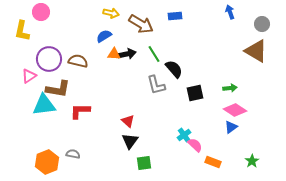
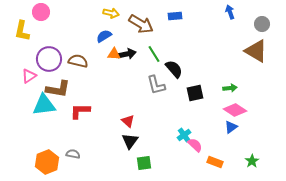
orange rectangle: moved 2 px right
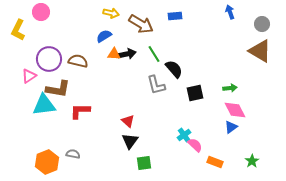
yellow L-shape: moved 4 px left, 1 px up; rotated 15 degrees clockwise
brown triangle: moved 4 px right
pink diamond: rotated 30 degrees clockwise
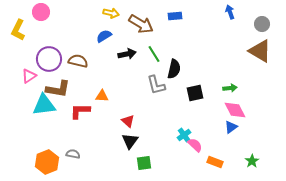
orange triangle: moved 12 px left, 42 px down
black semicircle: rotated 54 degrees clockwise
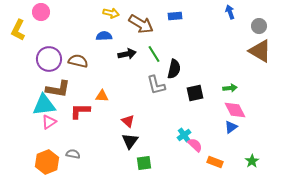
gray circle: moved 3 px left, 2 px down
blue semicircle: rotated 28 degrees clockwise
pink triangle: moved 20 px right, 46 px down
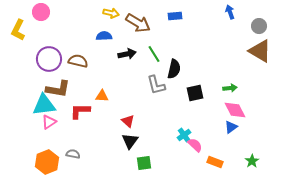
brown arrow: moved 3 px left, 1 px up
